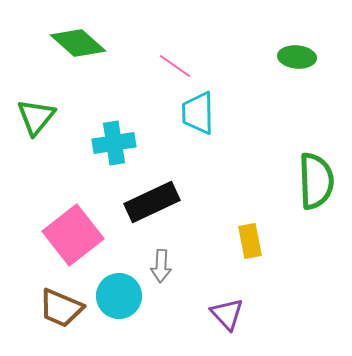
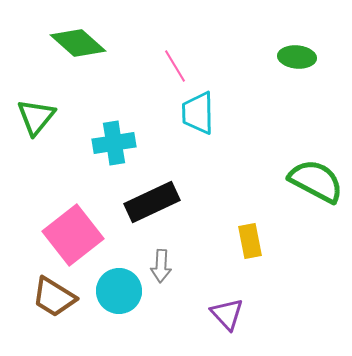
pink line: rotated 24 degrees clockwise
green semicircle: rotated 60 degrees counterclockwise
cyan circle: moved 5 px up
brown trapezoid: moved 7 px left, 11 px up; rotated 9 degrees clockwise
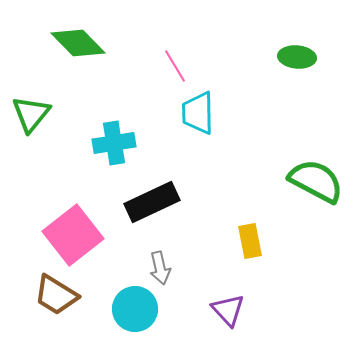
green diamond: rotated 4 degrees clockwise
green triangle: moved 5 px left, 3 px up
gray arrow: moved 1 px left, 2 px down; rotated 16 degrees counterclockwise
cyan circle: moved 16 px right, 18 px down
brown trapezoid: moved 2 px right, 2 px up
purple triangle: moved 1 px right, 4 px up
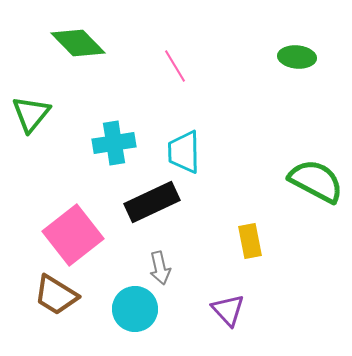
cyan trapezoid: moved 14 px left, 39 px down
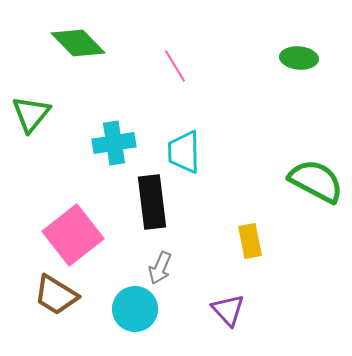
green ellipse: moved 2 px right, 1 px down
black rectangle: rotated 72 degrees counterclockwise
gray arrow: rotated 36 degrees clockwise
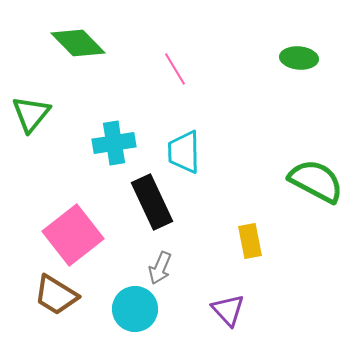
pink line: moved 3 px down
black rectangle: rotated 18 degrees counterclockwise
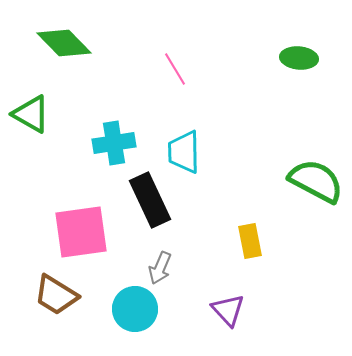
green diamond: moved 14 px left
green triangle: rotated 39 degrees counterclockwise
black rectangle: moved 2 px left, 2 px up
pink square: moved 8 px right, 3 px up; rotated 30 degrees clockwise
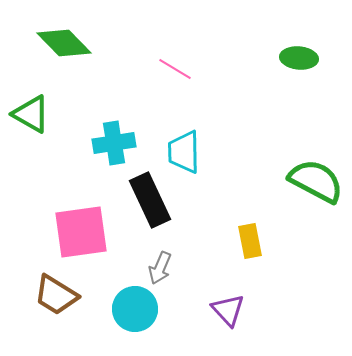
pink line: rotated 28 degrees counterclockwise
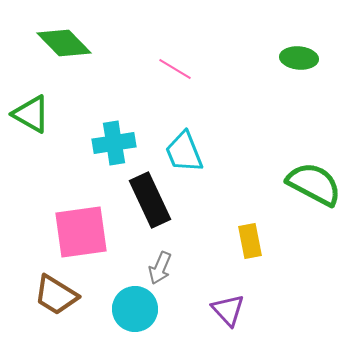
cyan trapezoid: rotated 21 degrees counterclockwise
green semicircle: moved 2 px left, 3 px down
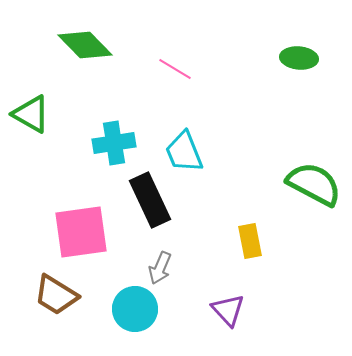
green diamond: moved 21 px right, 2 px down
